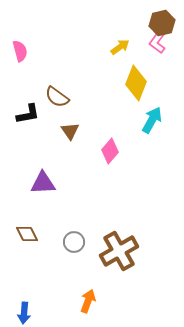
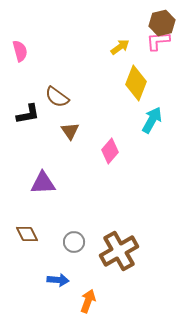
pink L-shape: rotated 50 degrees clockwise
blue arrow: moved 34 px right, 33 px up; rotated 90 degrees counterclockwise
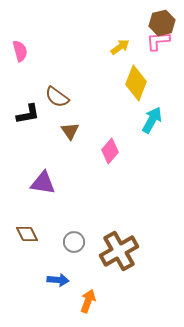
purple triangle: rotated 12 degrees clockwise
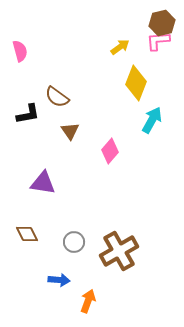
blue arrow: moved 1 px right
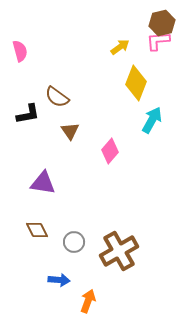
brown diamond: moved 10 px right, 4 px up
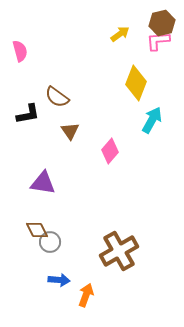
yellow arrow: moved 13 px up
gray circle: moved 24 px left
orange arrow: moved 2 px left, 6 px up
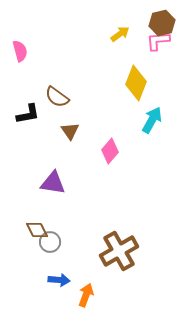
purple triangle: moved 10 px right
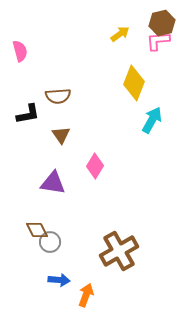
yellow diamond: moved 2 px left
brown semicircle: moved 1 px right, 1 px up; rotated 40 degrees counterclockwise
brown triangle: moved 9 px left, 4 px down
pink diamond: moved 15 px left, 15 px down; rotated 10 degrees counterclockwise
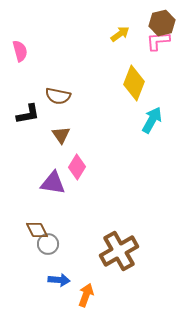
brown semicircle: rotated 15 degrees clockwise
pink diamond: moved 18 px left, 1 px down
gray circle: moved 2 px left, 2 px down
